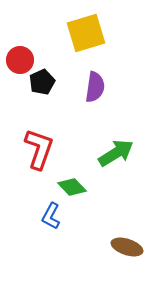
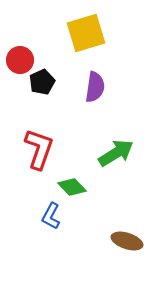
brown ellipse: moved 6 px up
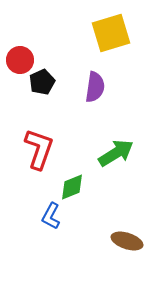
yellow square: moved 25 px right
green diamond: rotated 68 degrees counterclockwise
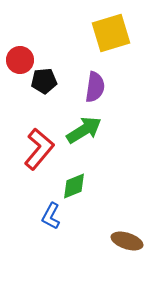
black pentagon: moved 2 px right, 1 px up; rotated 20 degrees clockwise
red L-shape: rotated 21 degrees clockwise
green arrow: moved 32 px left, 23 px up
green diamond: moved 2 px right, 1 px up
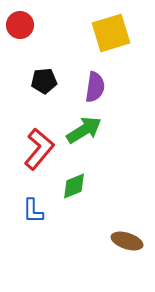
red circle: moved 35 px up
blue L-shape: moved 18 px left, 5 px up; rotated 28 degrees counterclockwise
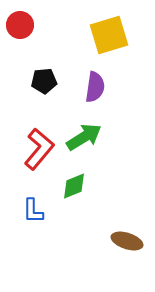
yellow square: moved 2 px left, 2 px down
green arrow: moved 7 px down
